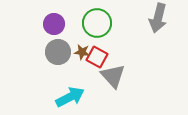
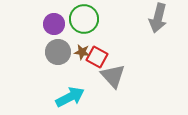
green circle: moved 13 px left, 4 px up
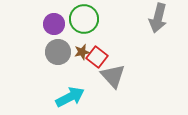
brown star: rotated 21 degrees counterclockwise
red square: rotated 10 degrees clockwise
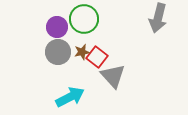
purple circle: moved 3 px right, 3 px down
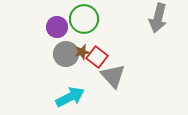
gray circle: moved 8 px right, 2 px down
